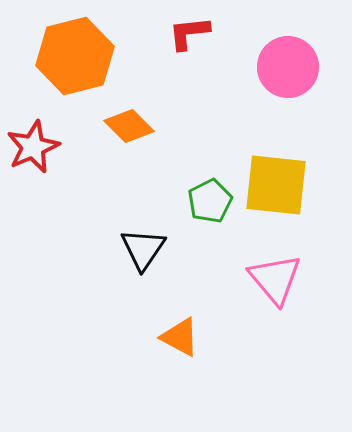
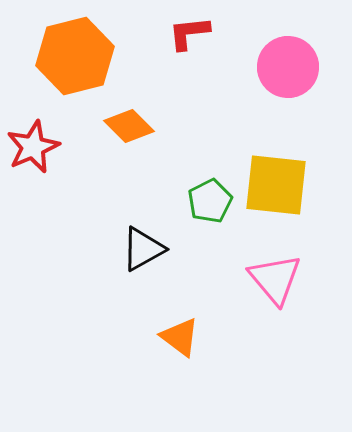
black triangle: rotated 27 degrees clockwise
orange triangle: rotated 9 degrees clockwise
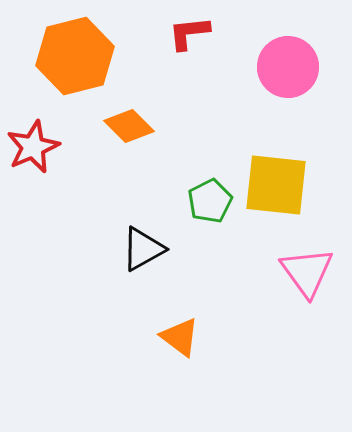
pink triangle: moved 32 px right, 7 px up; rotated 4 degrees clockwise
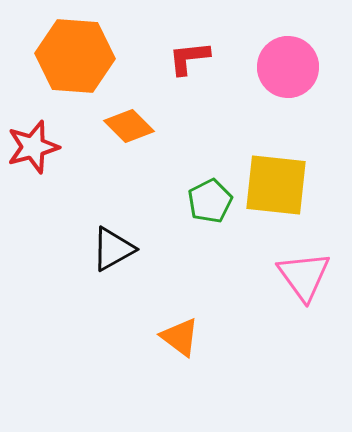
red L-shape: moved 25 px down
orange hexagon: rotated 18 degrees clockwise
red star: rotated 8 degrees clockwise
black triangle: moved 30 px left
pink triangle: moved 3 px left, 4 px down
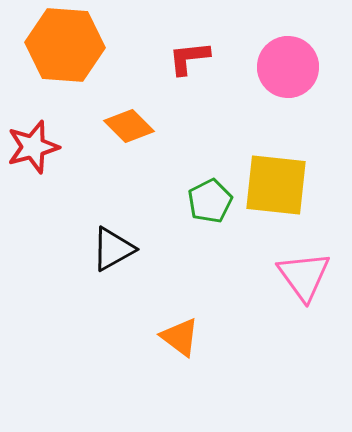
orange hexagon: moved 10 px left, 11 px up
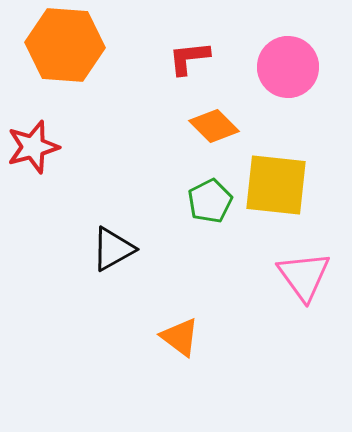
orange diamond: moved 85 px right
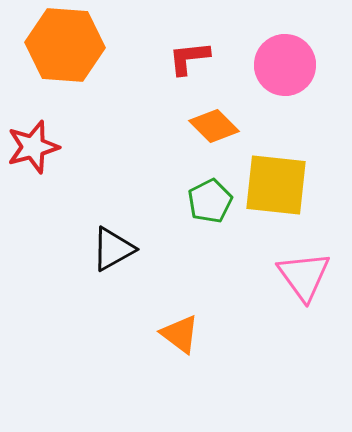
pink circle: moved 3 px left, 2 px up
orange triangle: moved 3 px up
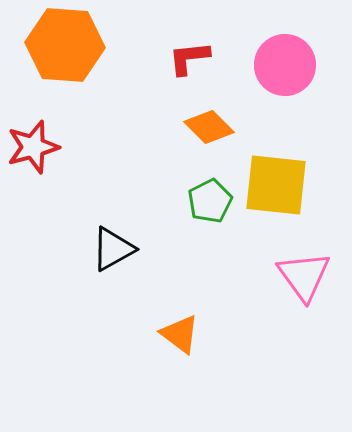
orange diamond: moved 5 px left, 1 px down
